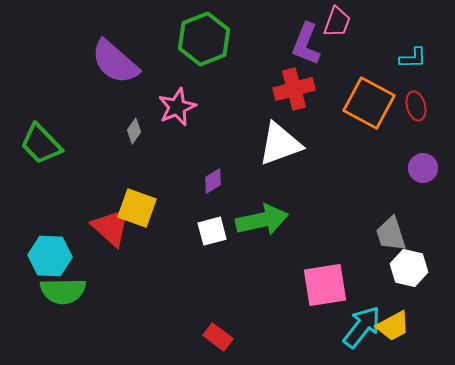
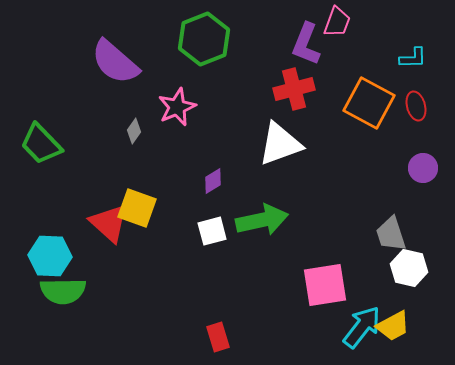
red triangle: moved 2 px left, 4 px up
red rectangle: rotated 36 degrees clockwise
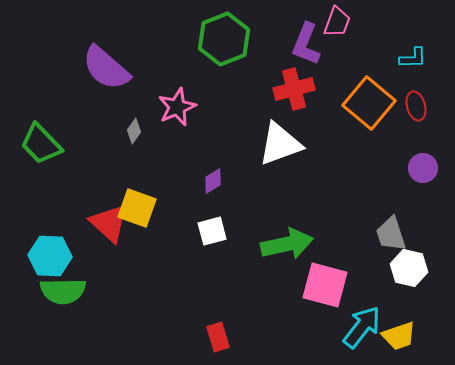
green hexagon: moved 20 px right
purple semicircle: moved 9 px left, 6 px down
orange square: rotated 12 degrees clockwise
green arrow: moved 25 px right, 24 px down
pink square: rotated 24 degrees clockwise
yellow trapezoid: moved 6 px right, 10 px down; rotated 9 degrees clockwise
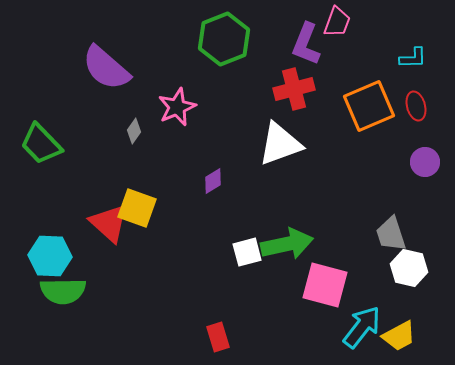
orange square: moved 3 px down; rotated 27 degrees clockwise
purple circle: moved 2 px right, 6 px up
white square: moved 35 px right, 21 px down
yellow trapezoid: rotated 9 degrees counterclockwise
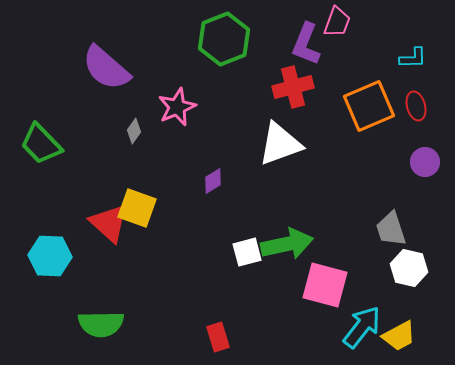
red cross: moved 1 px left, 2 px up
gray trapezoid: moved 5 px up
green semicircle: moved 38 px right, 33 px down
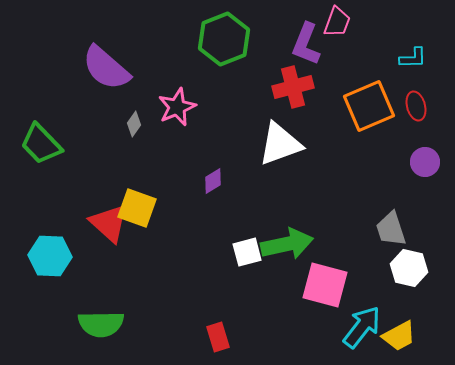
gray diamond: moved 7 px up
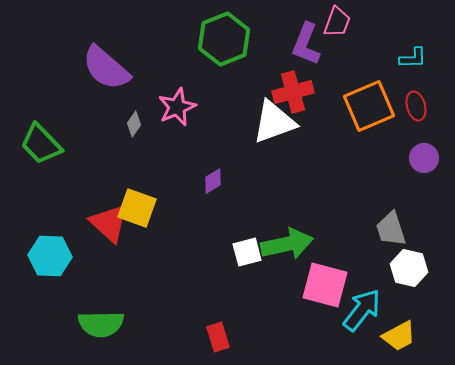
red cross: moved 5 px down
white triangle: moved 6 px left, 22 px up
purple circle: moved 1 px left, 4 px up
cyan arrow: moved 17 px up
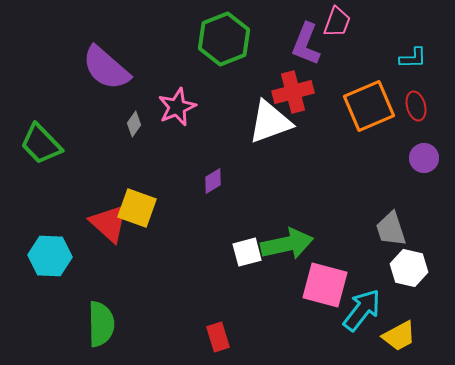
white triangle: moved 4 px left
green semicircle: rotated 90 degrees counterclockwise
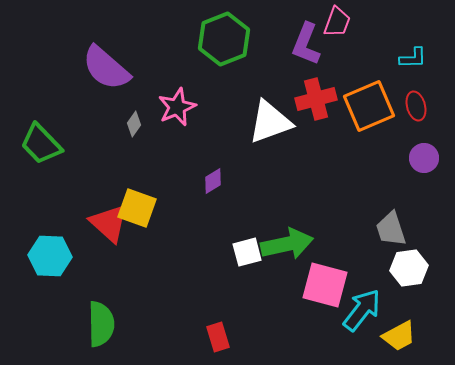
red cross: moved 23 px right, 7 px down
white hexagon: rotated 21 degrees counterclockwise
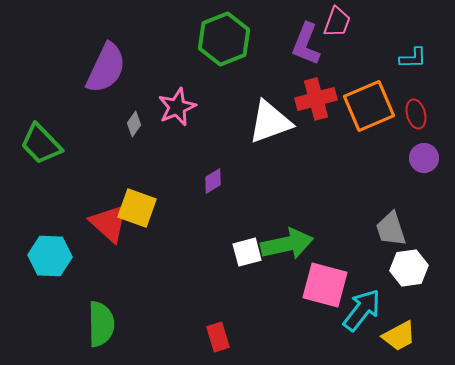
purple semicircle: rotated 106 degrees counterclockwise
red ellipse: moved 8 px down
